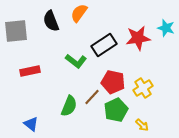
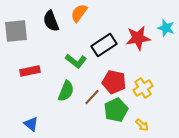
red pentagon: moved 1 px right
green semicircle: moved 3 px left, 15 px up
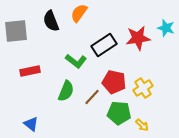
green pentagon: moved 3 px right, 3 px down; rotated 30 degrees clockwise
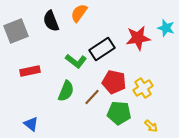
gray square: rotated 15 degrees counterclockwise
black rectangle: moved 2 px left, 4 px down
yellow arrow: moved 9 px right, 1 px down
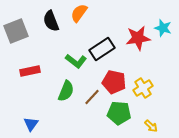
cyan star: moved 3 px left
blue triangle: rotated 28 degrees clockwise
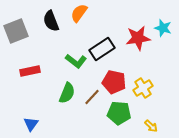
green semicircle: moved 1 px right, 2 px down
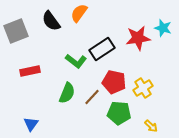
black semicircle: rotated 15 degrees counterclockwise
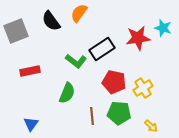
brown line: moved 19 px down; rotated 48 degrees counterclockwise
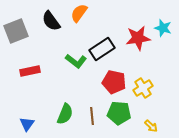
green semicircle: moved 2 px left, 21 px down
blue triangle: moved 4 px left
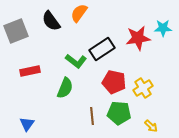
cyan star: rotated 18 degrees counterclockwise
green semicircle: moved 26 px up
